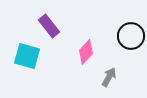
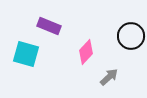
purple rectangle: rotated 30 degrees counterclockwise
cyan square: moved 1 px left, 2 px up
gray arrow: rotated 18 degrees clockwise
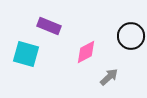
pink diamond: rotated 20 degrees clockwise
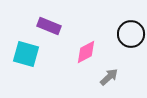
black circle: moved 2 px up
